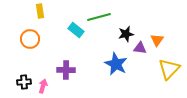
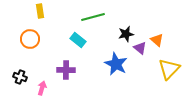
green line: moved 6 px left
cyan rectangle: moved 2 px right, 10 px down
orange triangle: rotated 24 degrees counterclockwise
purple triangle: rotated 32 degrees clockwise
black cross: moved 4 px left, 5 px up; rotated 24 degrees clockwise
pink arrow: moved 1 px left, 2 px down
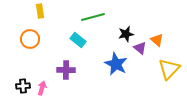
black cross: moved 3 px right, 9 px down; rotated 24 degrees counterclockwise
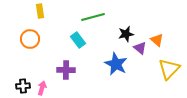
cyan rectangle: rotated 14 degrees clockwise
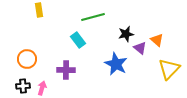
yellow rectangle: moved 1 px left, 1 px up
orange circle: moved 3 px left, 20 px down
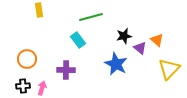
green line: moved 2 px left
black star: moved 2 px left, 2 px down
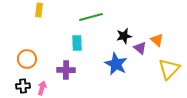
yellow rectangle: rotated 16 degrees clockwise
cyan rectangle: moved 1 px left, 3 px down; rotated 35 degrees clockwise
